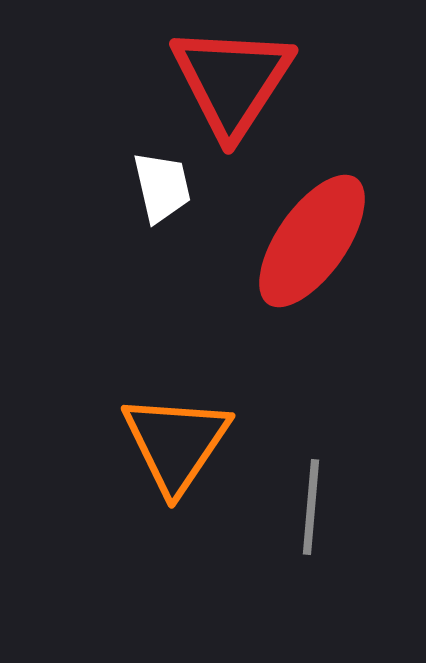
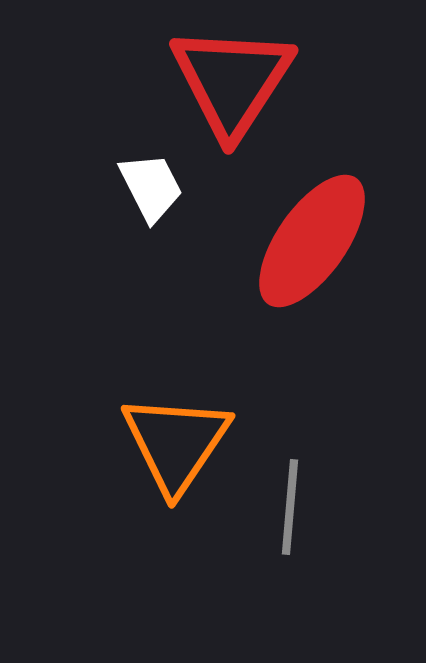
white trapezoid: moved 11 px left; rotated 14 degrees counterclockwise
gray line: moved 21 px left
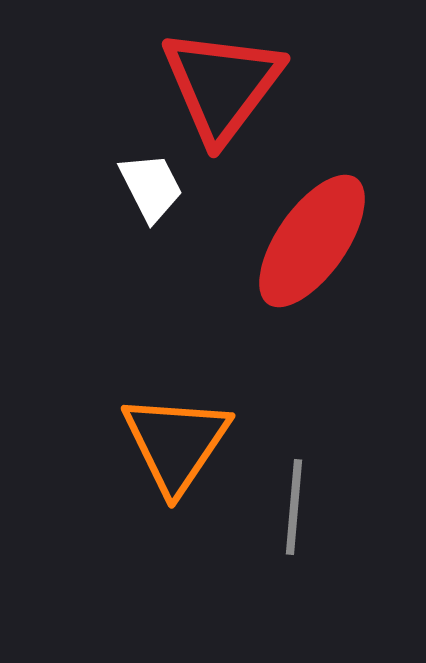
red triangle: moved 10 px left, 4 px down; rotated 4 degrees clockwise
gray line: moved 4 px right
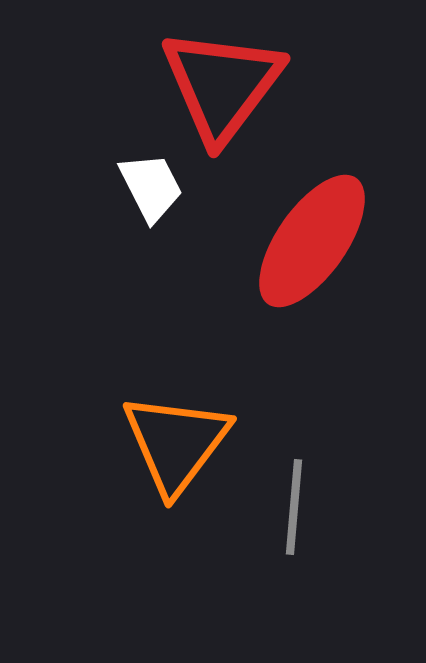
orange triangle: rotated 3 degrees clockwise
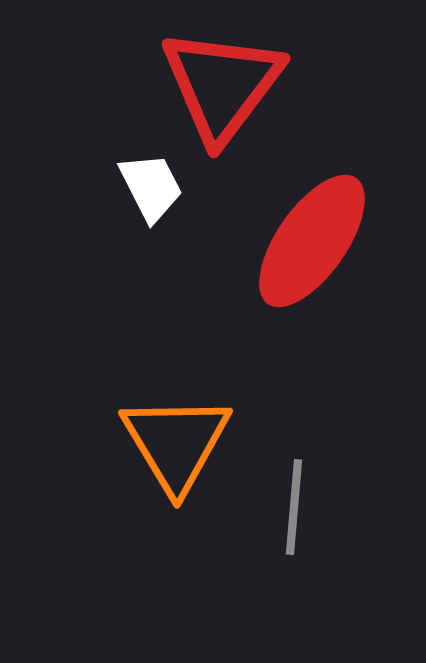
orange triangle: rotated 8 degrees counterclockwise
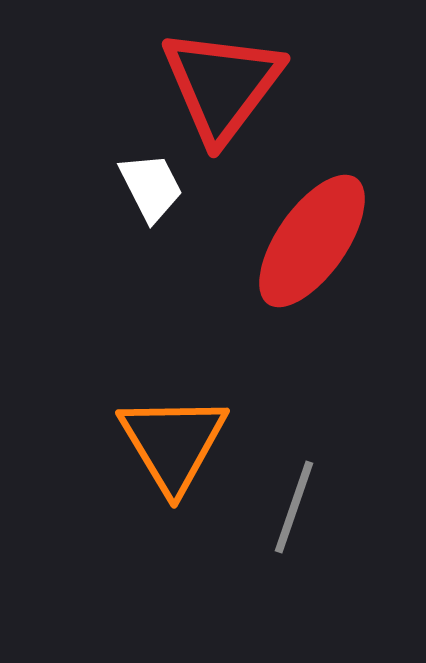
orange triangle: moved 3 px left
gray line: rotated 14 degrees clockwise
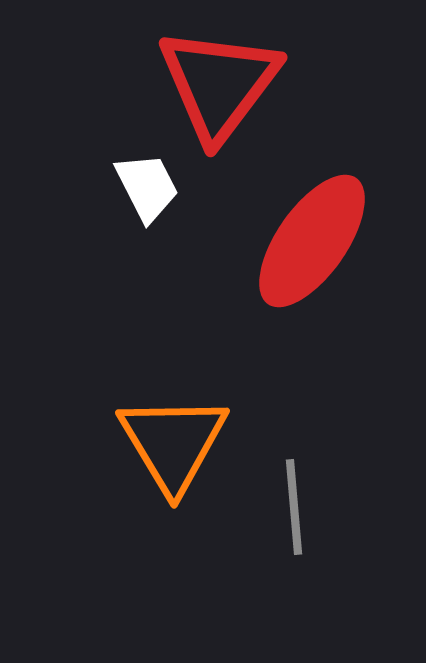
red triangle: moved 3 px left, 1 px up
white trapezoid: moved 4 px left
gray line: rotated 24 degrees counterclockwise
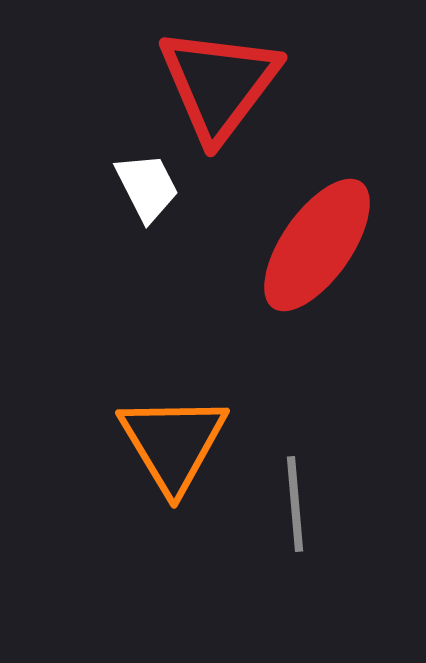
red ellipse: moved 5 px right, 4 px down
gray line: moved 1 px right, 3 px up
